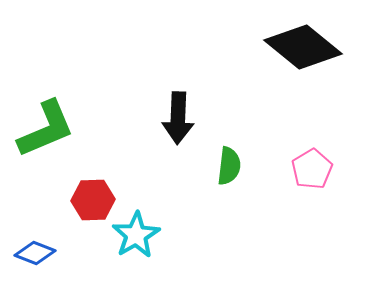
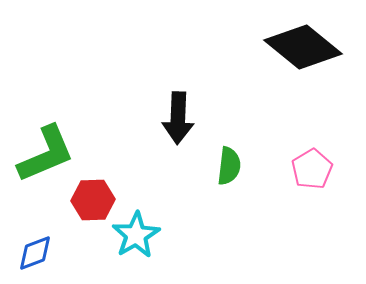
green L-shape: moved 25 px down
blue diamond: rotated 42 degrees counterclockwise
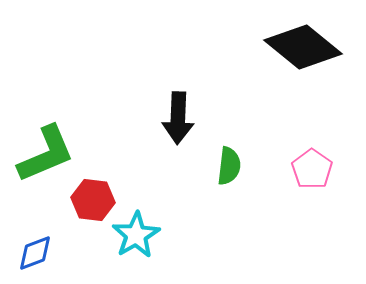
pink pentagon: rotated 6 degrees counterclockwise
red hexagon: rotated 9 degrees clockwise
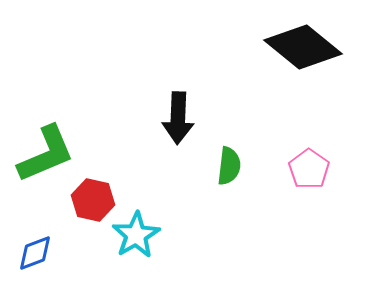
pink pentagon: moved 3 px left
red hexagon: rotated 6 degrees clockwise
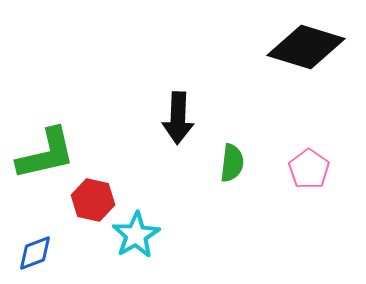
black diamond: moved 3 px right; rotated 22 degrees counterclockwise
green L-shape: rotated 10 degrees clockwise
green semicircle: moved 3 px right, 3 px up
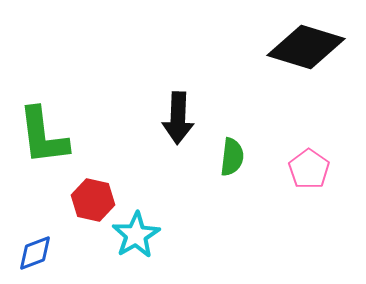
green L-shape: moved 3 px left, 18 px up; rotated 96 degrees clockwise
green semicircle: moved 6 px up
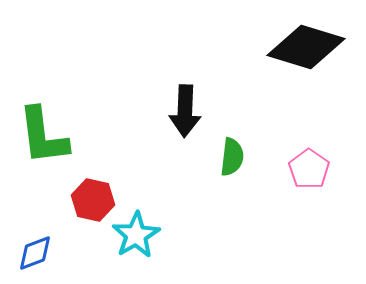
black arrow: moved 7 px right, 7 px up
